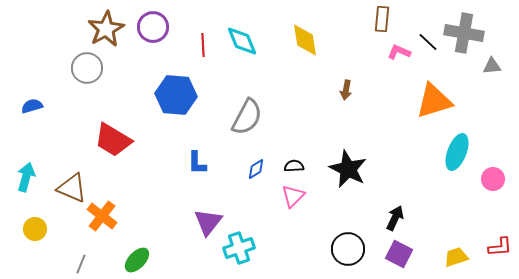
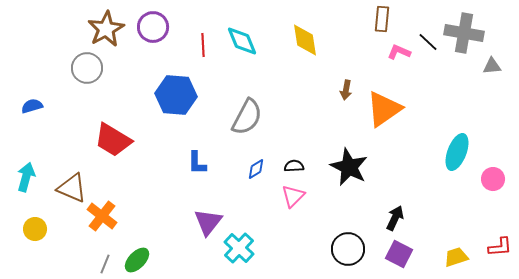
orange triangle: moved 50 px left, 8 px down; rotated 18 degrees counterclockwise
black star: moved 1 px right, 2 px up
cyan cross: rotated 28 degrees counterclockwise
gray line: moved 24 px right
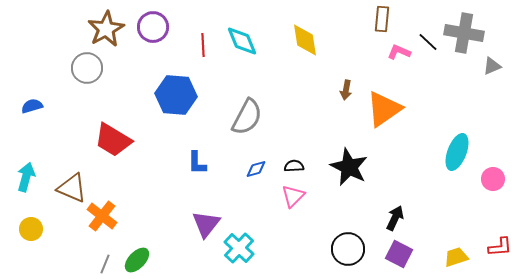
gray triangle: rotated 18 degrees counterclockwise
blue diamond: rotated 15 degrees clockwise
purple triangle: moved 2 px left, 2 px down
yellow circle: moved 4 px left
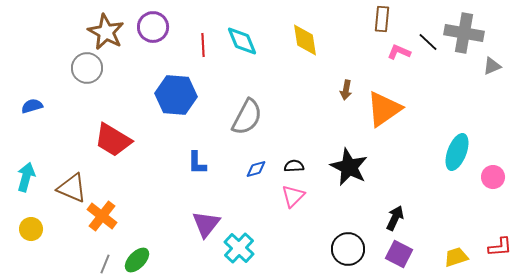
brown star: moved 3 px down; rotated 15 degrees counterclockwise
pink circle: moved 2 px up
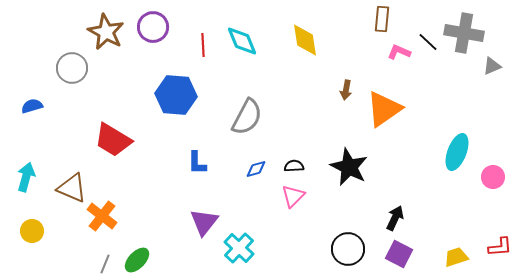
gray circle: moved 15 px left
purple triangle: moved 2 px left, 2 px up
yellow circle: moved 1 px right, 2 px down
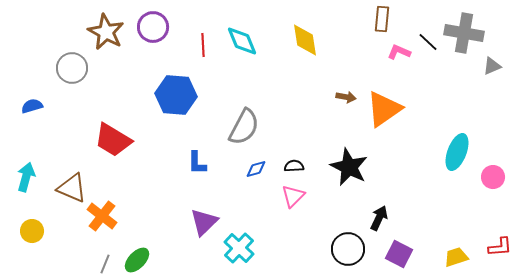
brown arrow: moved 7 px down; rotated 90 degrees counterclockwise
gray semicircle: moved 3 px left, 10 px down
black arrow: moved 16 px left
purple triangle: rotated 8 degrees clockwise
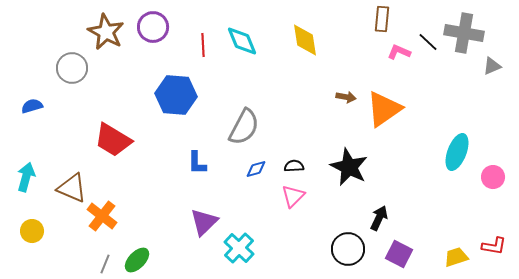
red L-shape: moved 6 px left, 1 px up; rotated 15 degrees clockwise
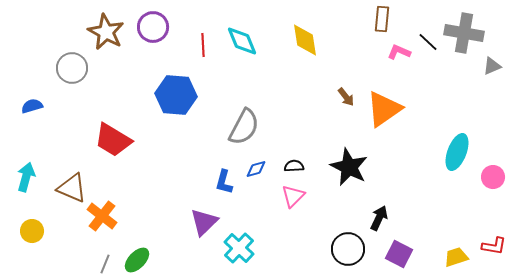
brown arrow: rotated 42 degrees clockwise
blue L-shape: moved 27 px right, 19 px down; rotated 15 degrees clockwise
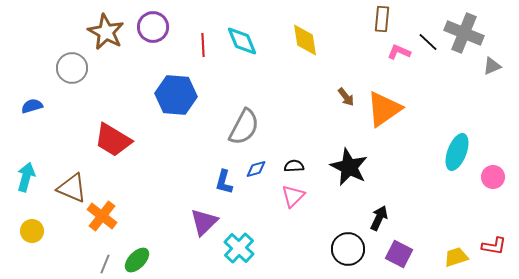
gray cross: rotated 12 degrees clockwise
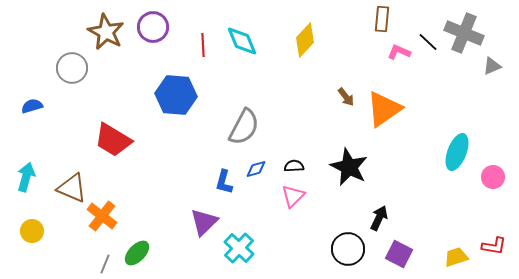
yellow diamond: rotated 52 degrees clockwise
green ellipse: moved 7 px up
